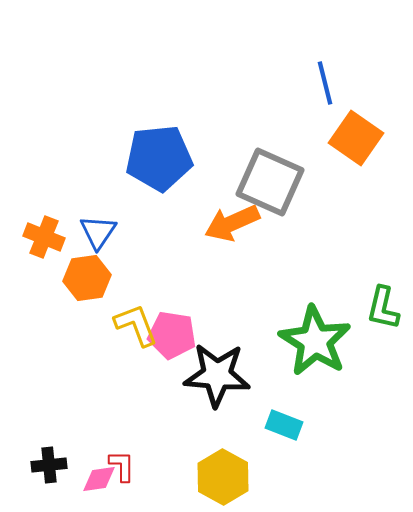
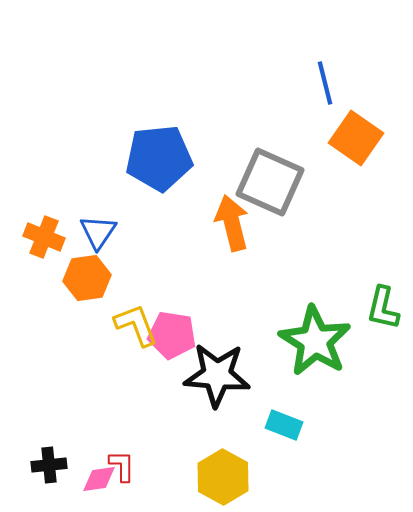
orange arrow: rotated 100 degrees clockwise
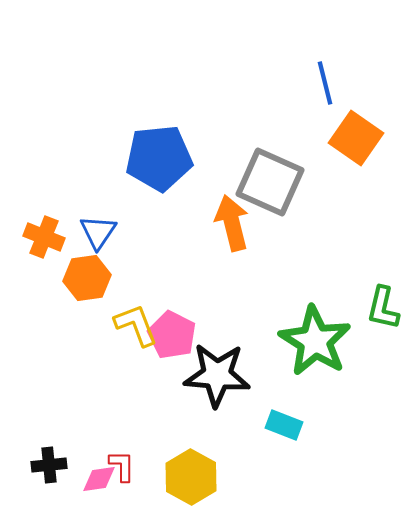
pink pentagon: rotated 18 degrees clockwise
yellow hexagon: moved 32 px left
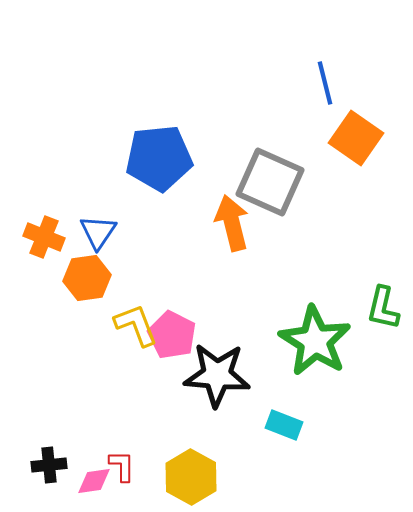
pink diamond: moved 5 px left, 2 px down
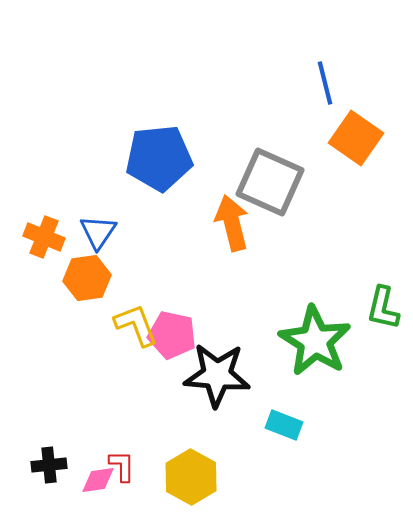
pink pentagon: rotated 15 degrees counterclockwise
pink diamond: moved 4 px right, 1 px up
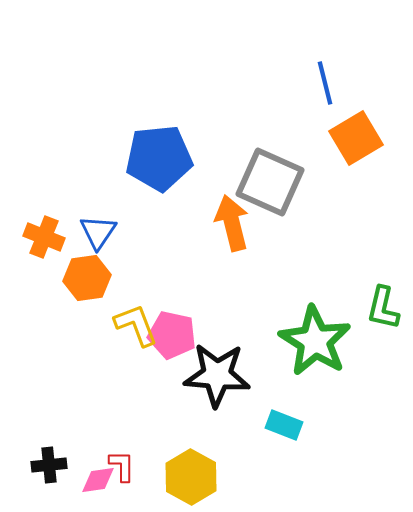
orange square: rotated 24 degrees clockwise
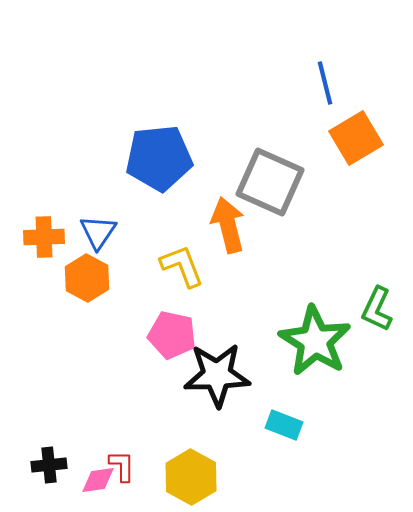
orange arrow: moved 4 px left, 2 px down
orange cross: rotated 24 degrees counterclockwise
orange hexagon: rotated 24 degrees counterclockwise
green L-shape: moved 6 px left, 1 px down; rotated 12 degrees clockwise
yellow L-shape: moved 46 px right, 59 px up
black star: rotated 6 degrees counterclockwise
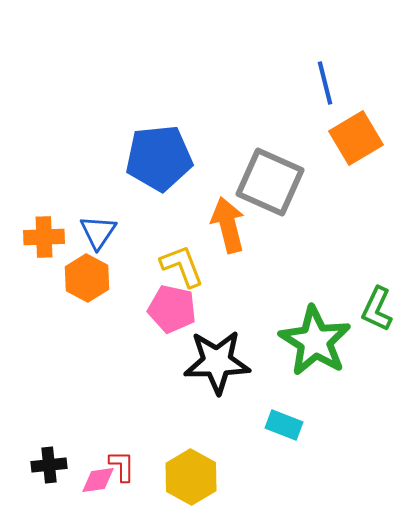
pink pentagon: moved 26 px up
black star: moved 13 px up
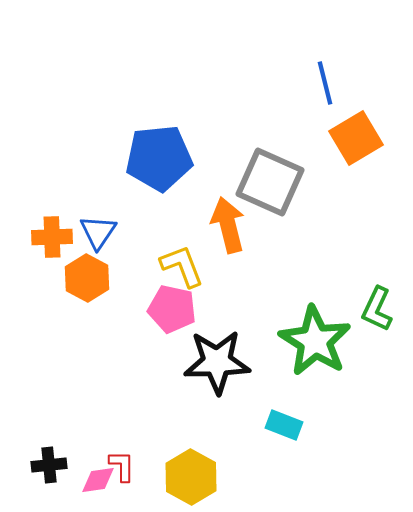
orange cross: moved 8 px right
